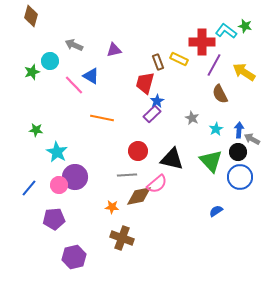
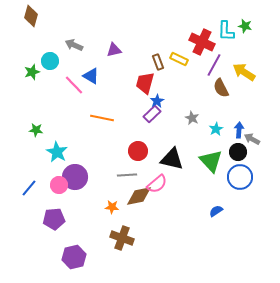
cyan L-shape at (226, 31): rotated 125 degrees counterclockwise
red cross at (202, 42): rotated 25 degrees clockwise
brown semicircle at (220, 94): moved 1 px right, 6 px up
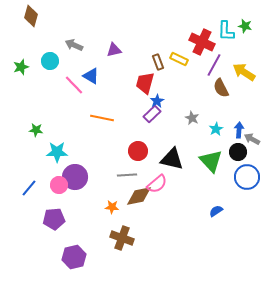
green star at (32, 72): moved 11 px left, 5 px up
cyan star at (57, 152): rotated 30 degrees counterclockwise
blue circle at (240, 177): moved 7 px right
